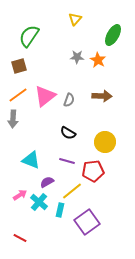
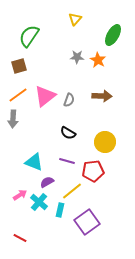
cyan triangle: moved 3 px right, 2 px down
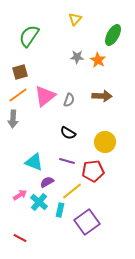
brown square: moved 1 px right, 6 px down
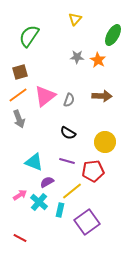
gray arrow: moved 6 px right; rotated 24 degrees counterclockwise
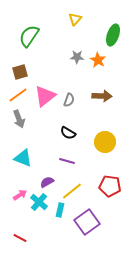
green ellipse: rotated 10 degrees counterclockwise
cyan triangle: moved 11 px left, 4 px up
red pentagon: moved 17 px right, 15 px down; rotated 15 degrees clockwise
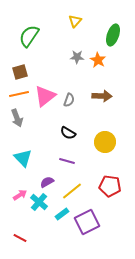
yellow triangle: moved 2 px down
orange line: moved 1 px right, 1 px up; rotated 24 degrees clockwise
gray arrow: moved 2 px left, 1 px up
cyan triangle: rotated 24 degrees clockwise
cyan rectangle: moved 2 px right, 4 px down; rotated 40 degrees clockwise
purple square: rotated 10 degrees clockwise
